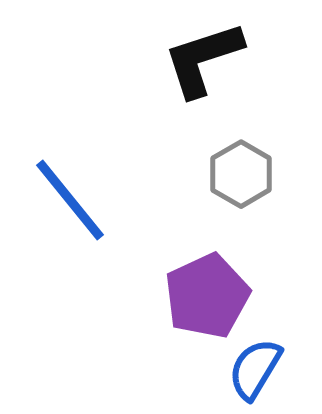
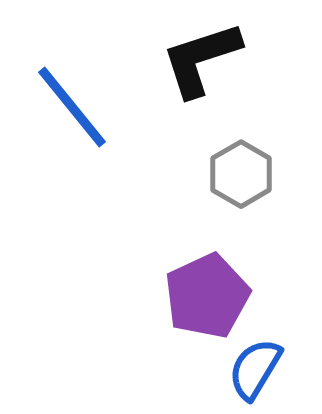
black L-shape: moved 2 px left
blue line: moved 2 px right, 93 px up
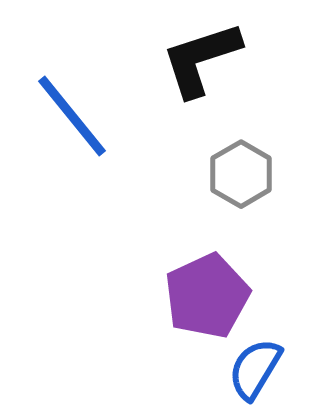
blue line: moved 9 px down
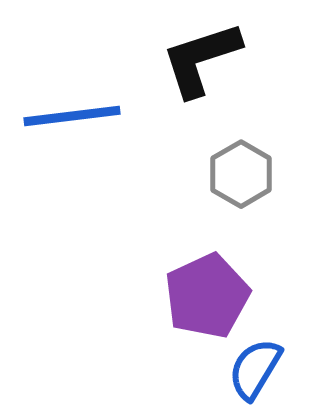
blue line: rotated 58 degrees counterclockwise
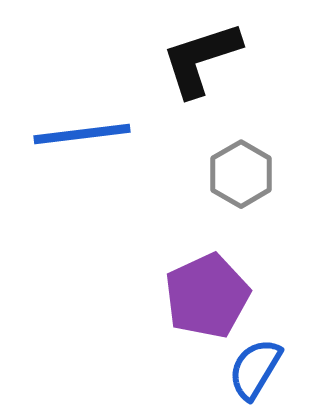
blue line: moved 10 px right, 18 px down
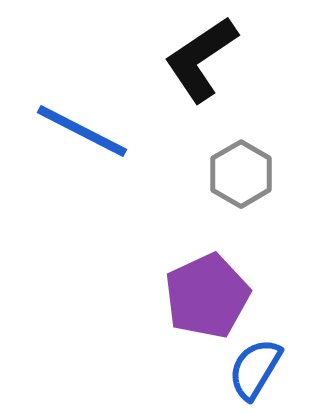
black L-shape: rotated 16 degrees counterclockwise
blue line: moved 3 px up; rotated 34 degrees clockwise
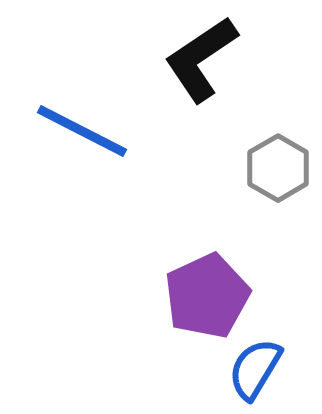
gray hexagon: moved 37 px right, 6 px up
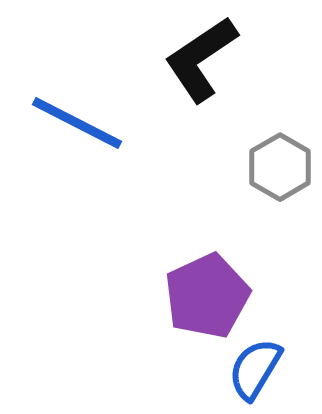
blue line: moved 5 px left, 8 px up
gray hexagon: moved 2 px right, 1 px up
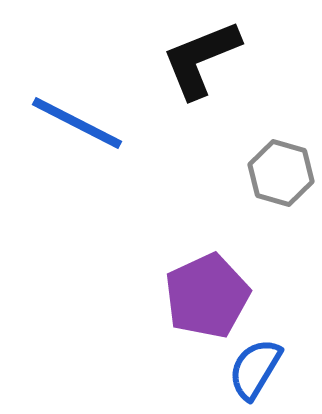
black L-shape: rotated 12 degrees clockwise
gray hexagon: moved 1 px right, 6 px down; rotated 14 degrees counterclockwise
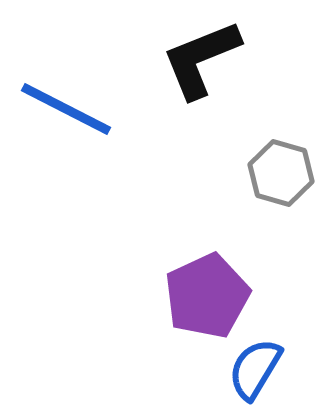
blue line: moved 11 px left, 14 px up
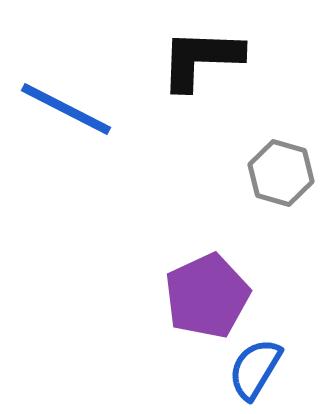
black L-shape: rotated 24 degrees clockwise
